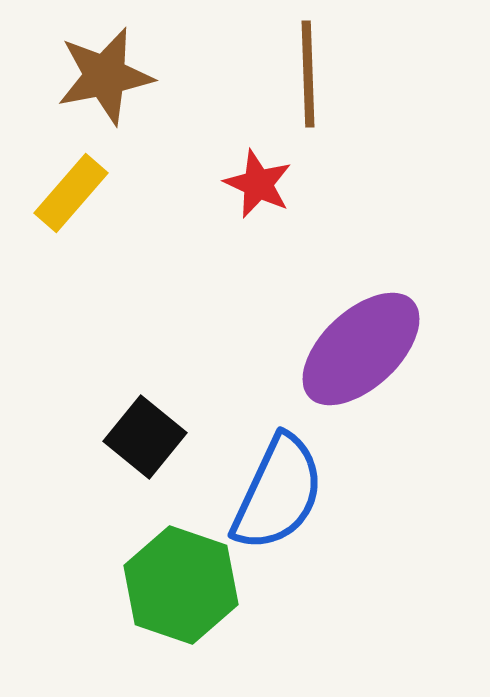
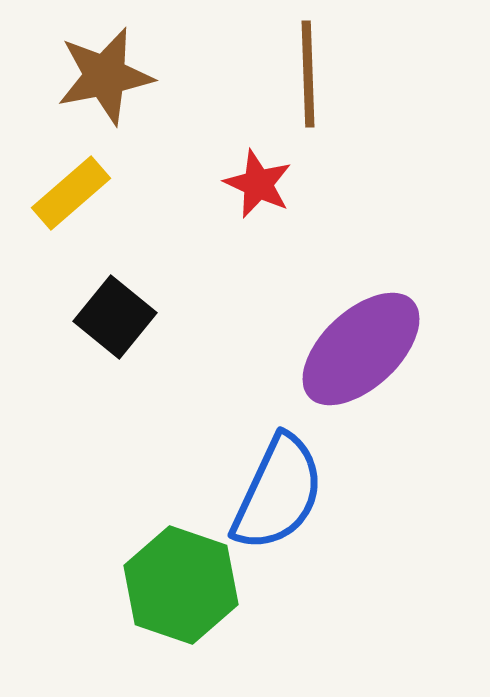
yellow rectangle: rotated 8 degrees clockwise
black square: moved 30 px left, 120 px up
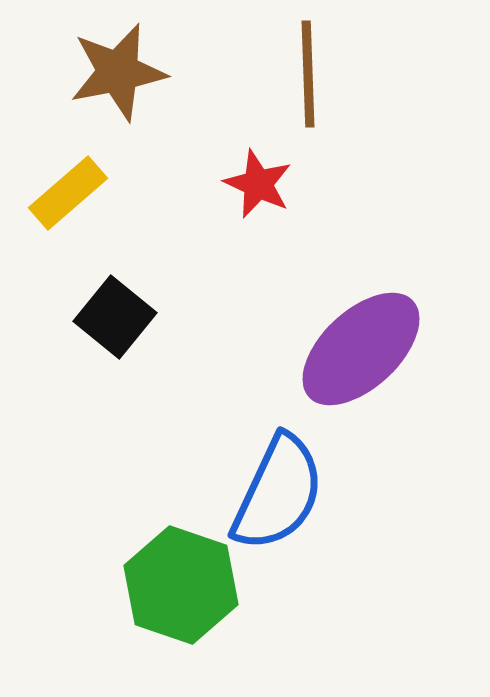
brown star: moved 13 px right, 4 px up
yellow rectangle: moved 3 px left
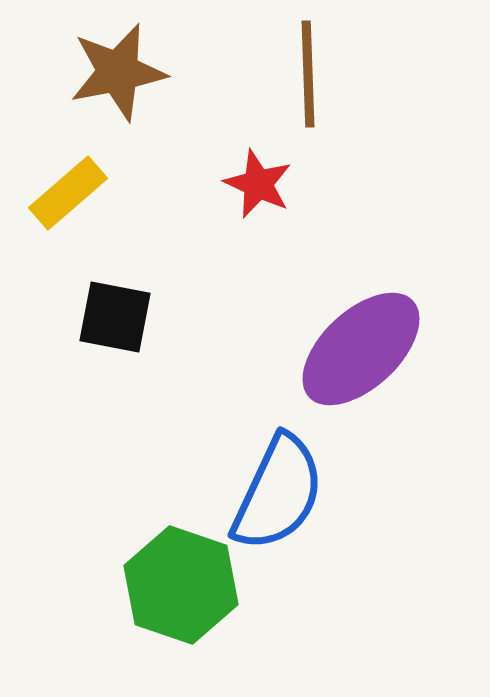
black square: rotated 28 degrees counterclockwise
